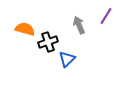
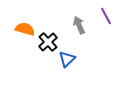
purple line: rotated 60 degrees counterclockwise
black cross: rotated 24 degrees counterclockwise
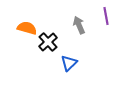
purple line: rotated 18 degrees clockwise
orange semicircle: moved 2 px right, 1 px up
blue triangle: moved 2 px right, 4 px down
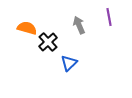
purple line: moved 3 px right, 1 px down
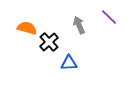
purple line: rotated 36 degrees counterclockwise
black cross: moved 1 px right
blue triangle: rotated 42 degrees clockwise
